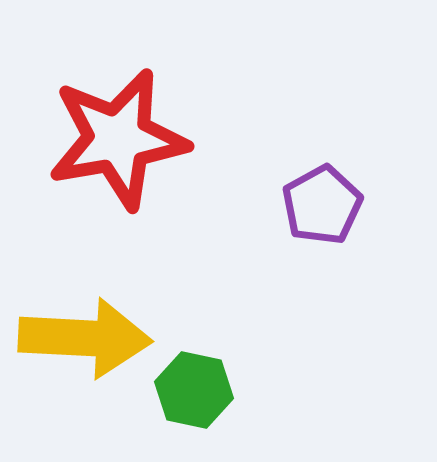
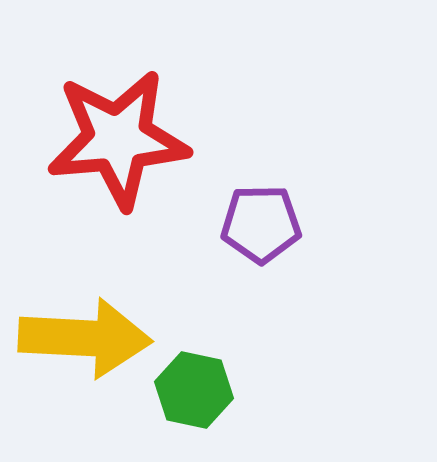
red star: rotated 5 degrees clockwise
purple pentagon: moved 61 px left, 19 px down; rotated 28 degrees clockwise
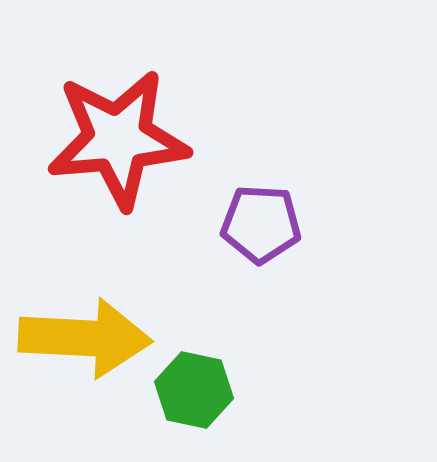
purple pentagon: rotated 4 degrees clockwise
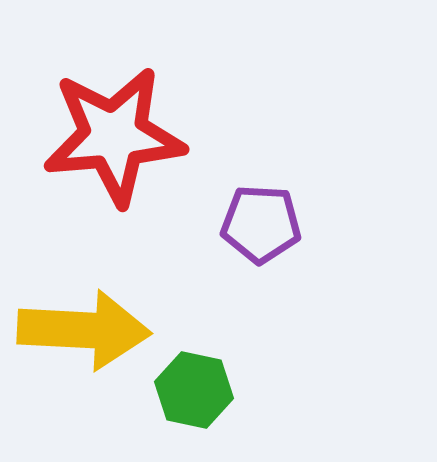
red star: moved 4 px left, 3 px up
yellow arrow: moved 1 px left, 8 px up
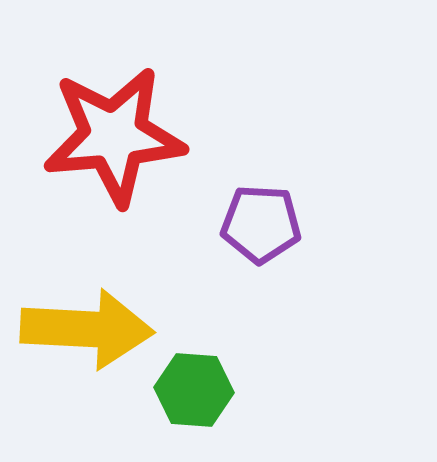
yellow arrow: moved 3 px right, 1 px up
green hexagon: rotated 8 degrees counterclockwise
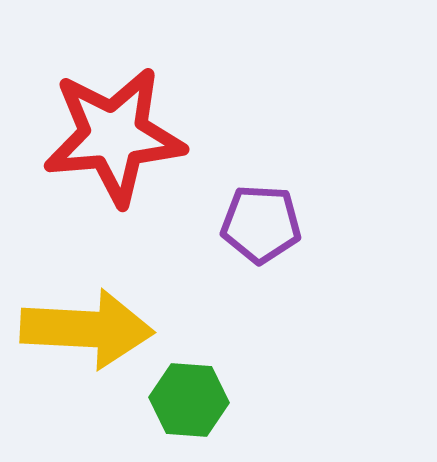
green hexagon: moved 5 px left, 10 px down
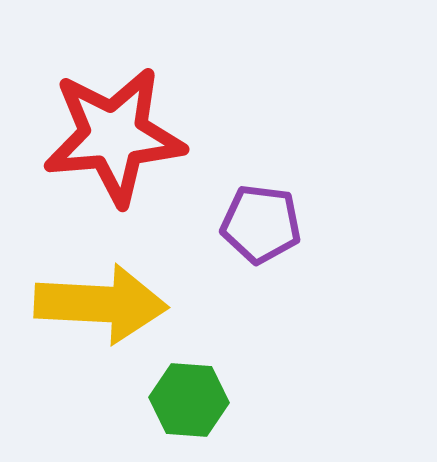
purple pentagon: rotated 4 degrees clockwise
yellow arrow: moved 14 px right, 25 px up
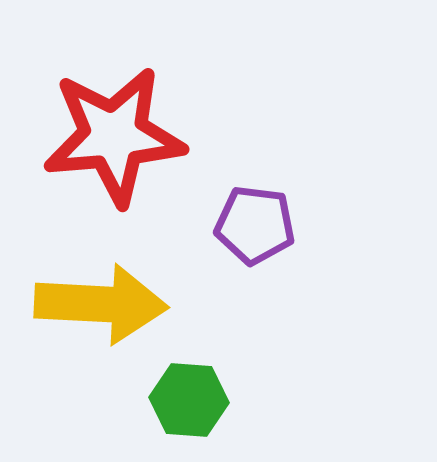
purple pentagon: moved 6 px left, 1 px down
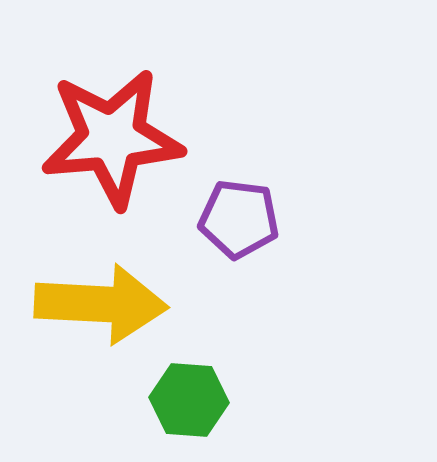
red star: moved 2 px left, 2 px down
purple pentagon: moved 16 px left, 6 px up
